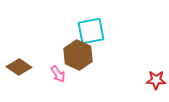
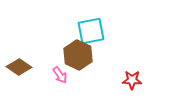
pink arrow: moved 2 px right, 1 px down
red star: moved 24 px left
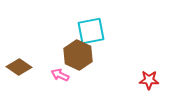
pink arrow: rotated 150 degrees clockwise
red star: moved 17 px right
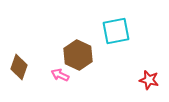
cyan square: moved 25 px right
brown diamond: rotated 75 degrees clockwise
red star: rotated 12 degrees clockwise
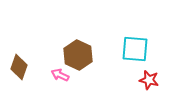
cyan square: moved 19 px right, 18 px down; rotated 16 degrees clockwise
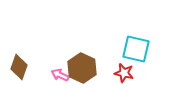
cyan square: moved 1 px right; rotated 8 degrees clockwise
brown hexagon: moved 4 px right, 13 px down
red star: moved 25 px left, 7 px up
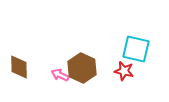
brown diamond: rotated 20 degrees counterclockwise
red star: moved 2 px up
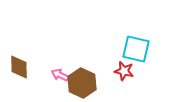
brown hexagon: moved 15 px down
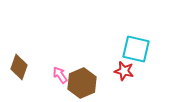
brown diamond: rotated 20 degrees clockwise
pink arrow: rotated 30 degrees clockwise
brown hexagon: rotated 12 degrees clockwise
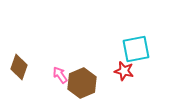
cyan square: rotated 24 degrees counterclockwise
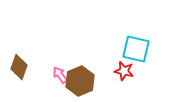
cyan square: rotated 24 degrees clockwise
brown hexagon: moved 2 px left, 2 px up
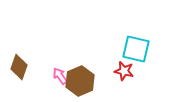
pink arrow: moved 1 px down
